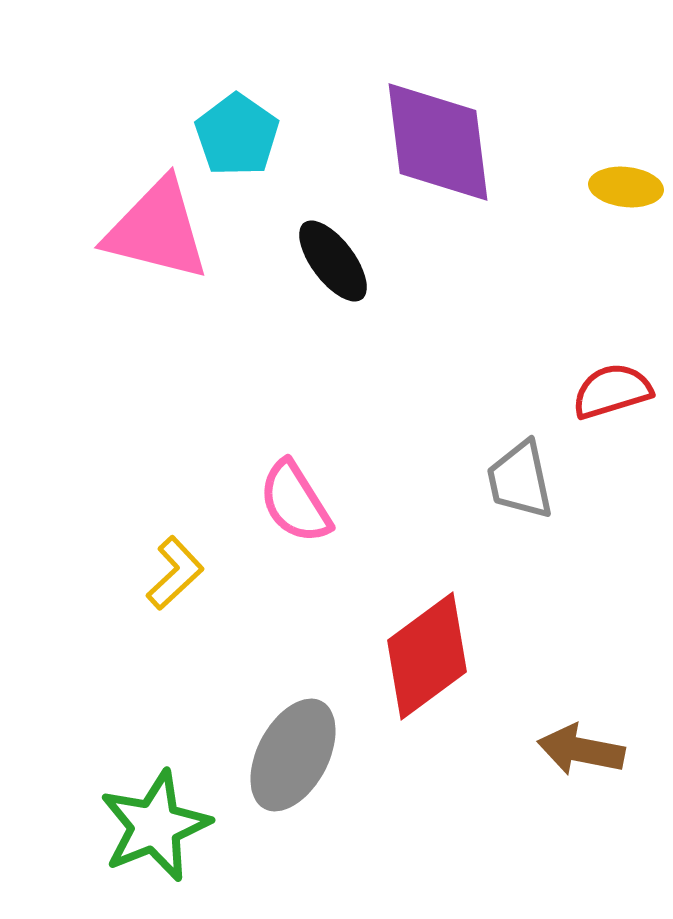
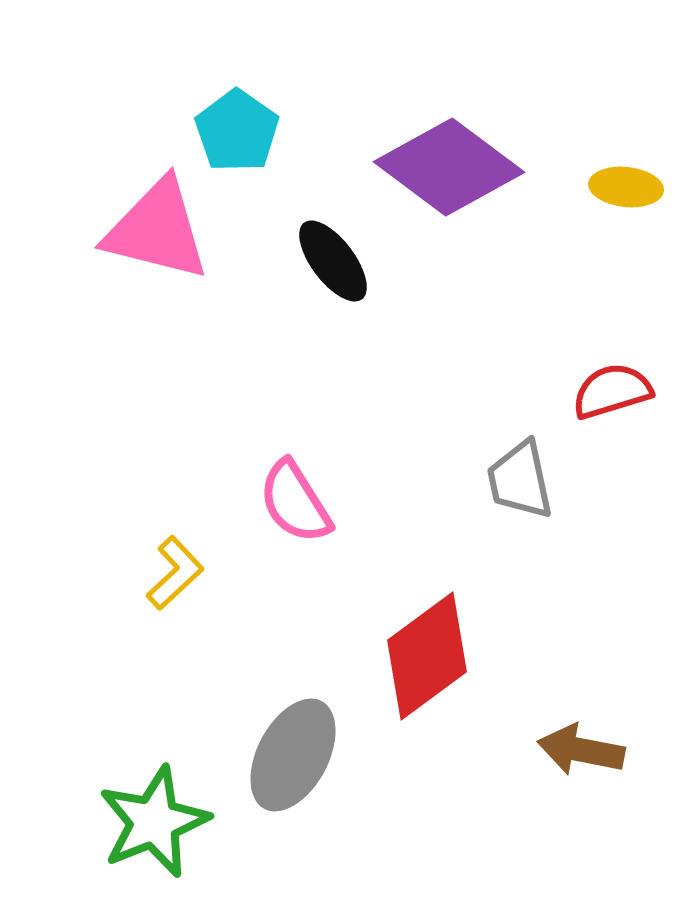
cyan pentagon: moved 4 px up
purple diamond: moved 11 px right, 25 px down; rotated 46 degrees counterclockwise
green star: moved 1 px left, 4 px up
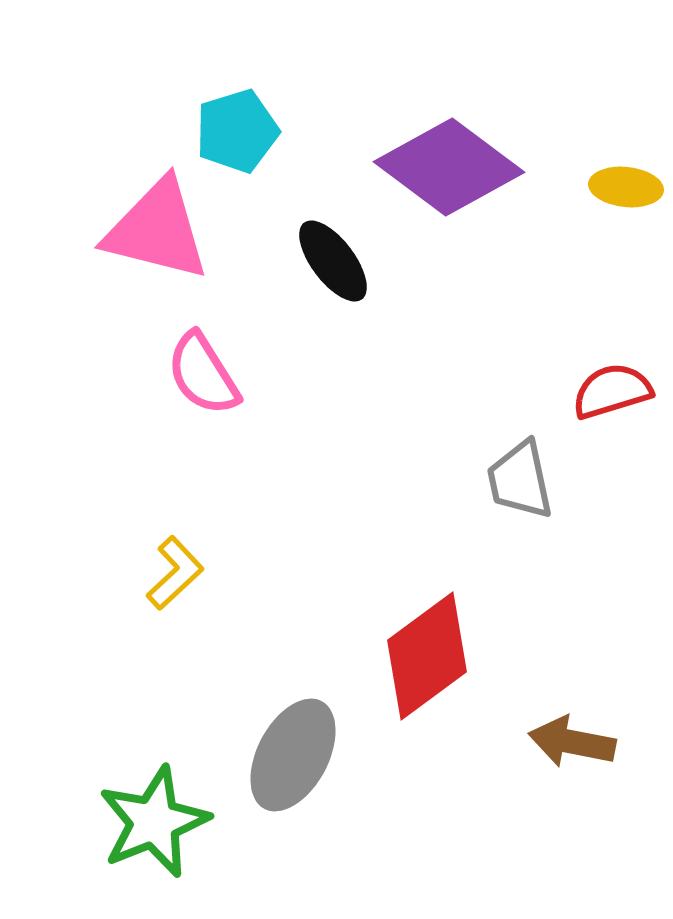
cyan pentagon: rotated 20 degrees clockwise
pink semicircle: moved 92 px left, 128 px up
brown arrow: moved 9 px left, 8 px up
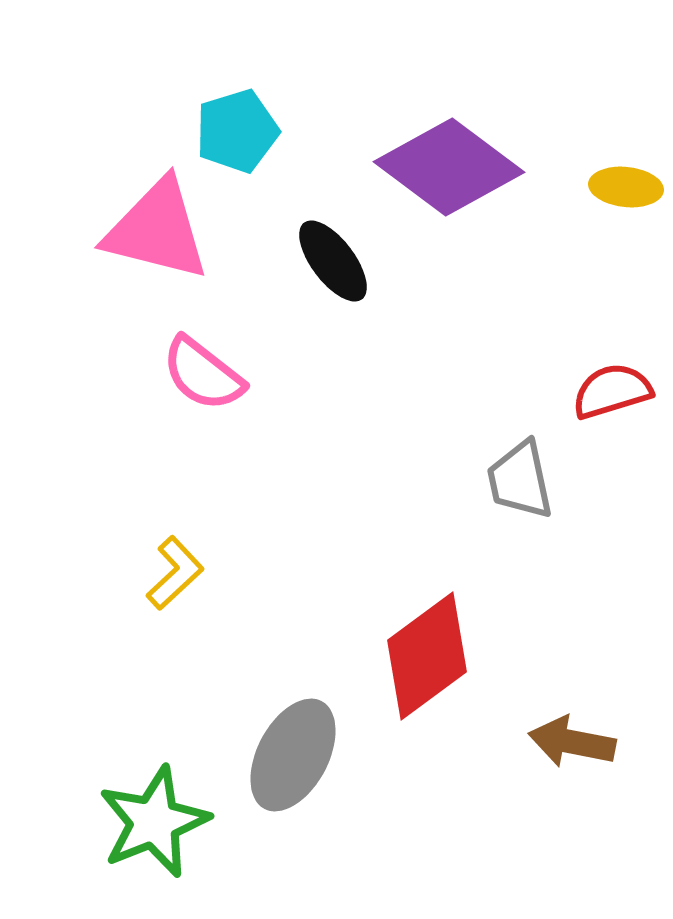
pink semicircle: rotated 20 degrees counterclockwise
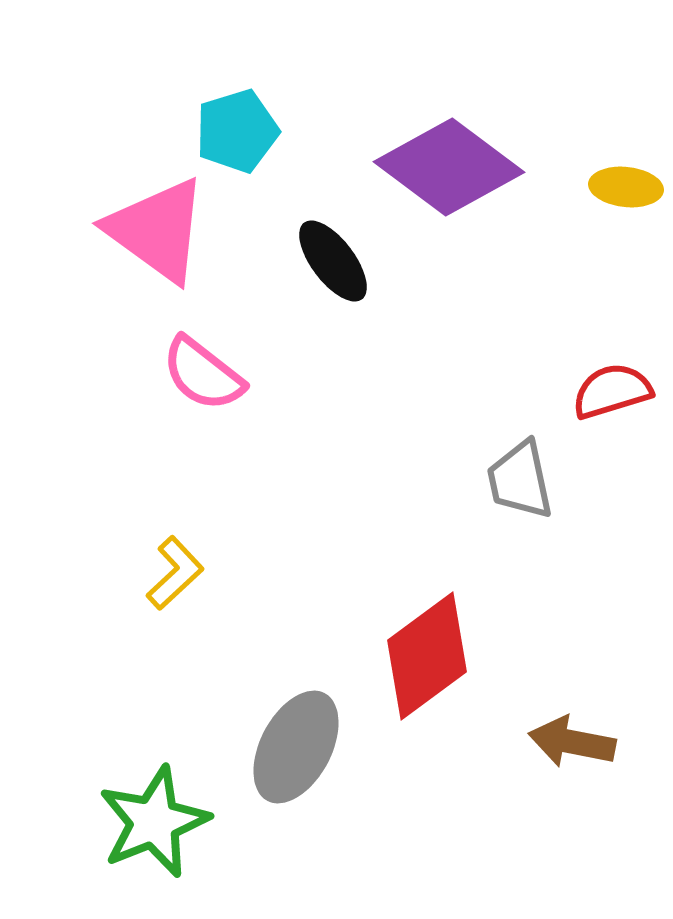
pink triangle: rotated 22 degrees clockwise
gray ellipse: moved 3 px right, 8 px up
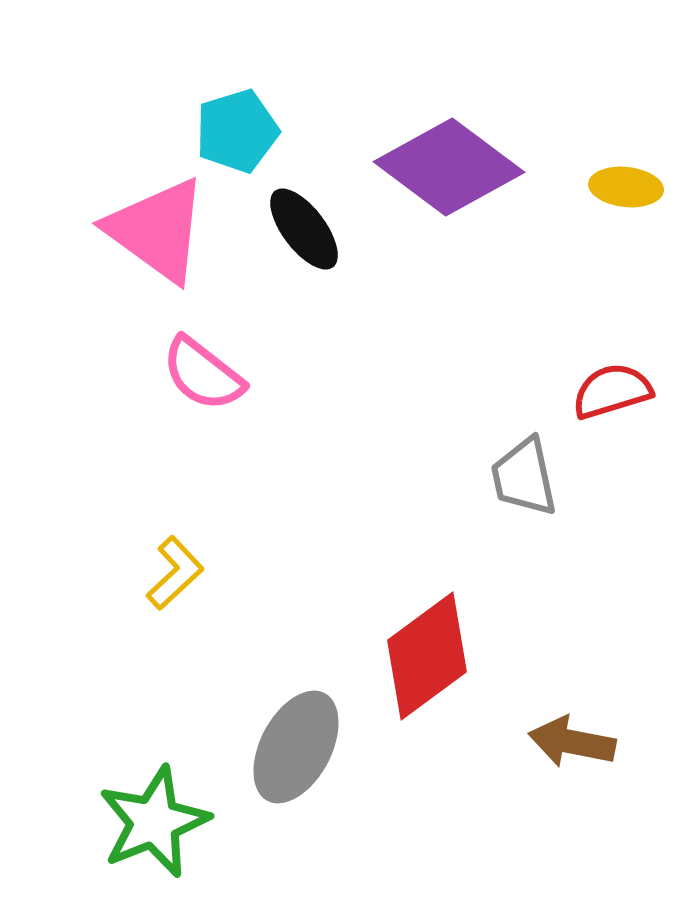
black ellipse: moved 29 px left, 32 px up
gray trapezoid: moved 4 px right, 3 px up
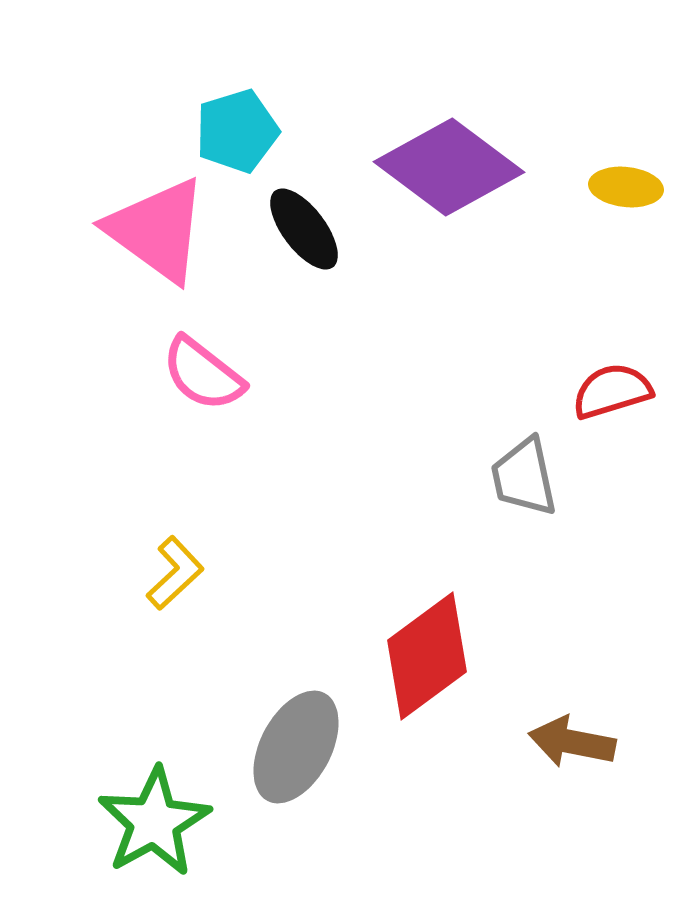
green star: rotated 7 degrees counterclockwise
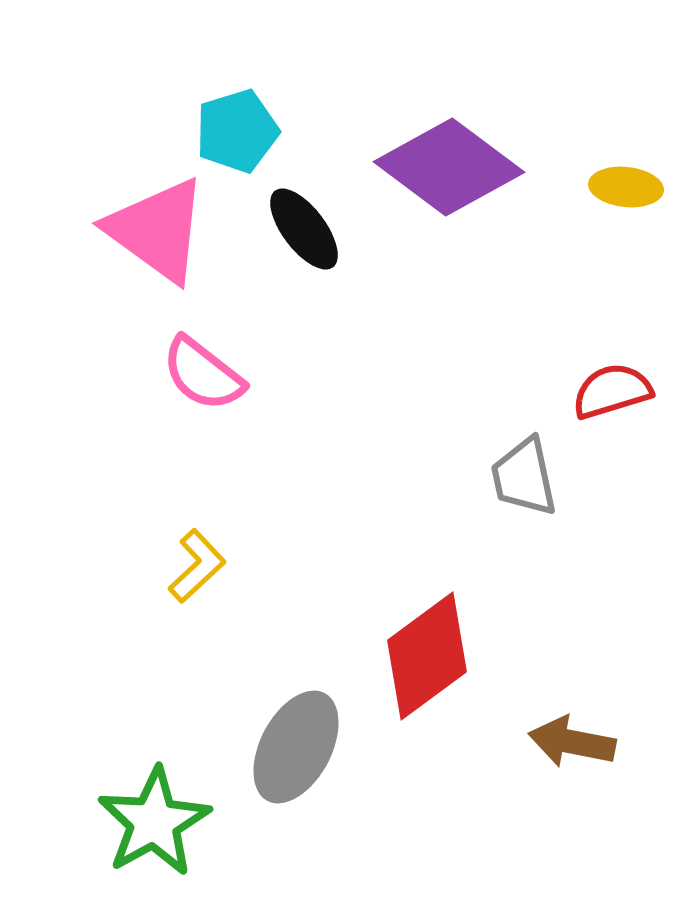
yellow L-shape: moved 22 px right, 7 px up
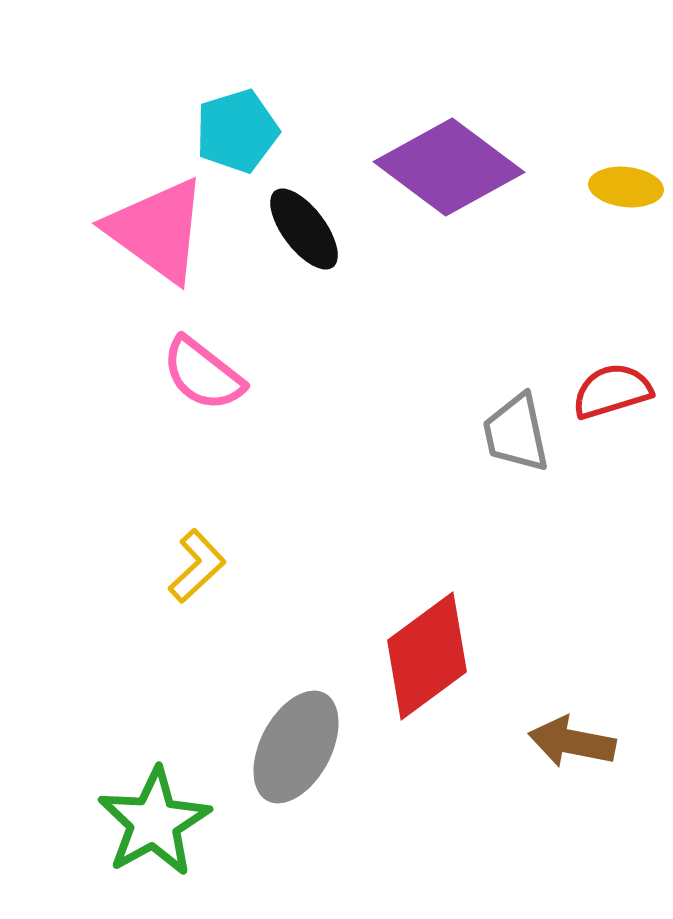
gray trapezoid: moved 8 px left, 44 px up
